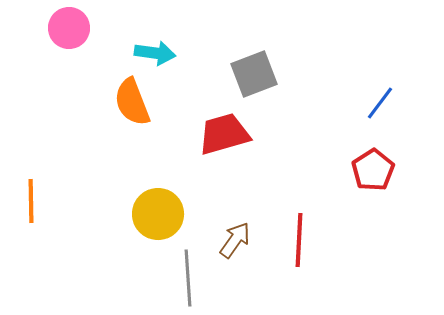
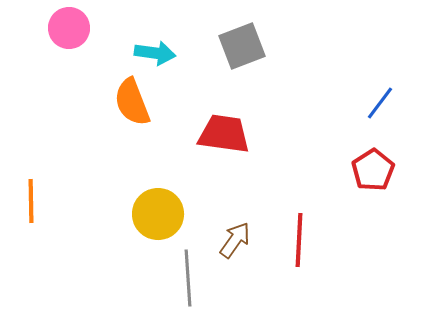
gray square: moved 12 px left, 28 px up
red trapezoid: rotated 24 degrees clockwise
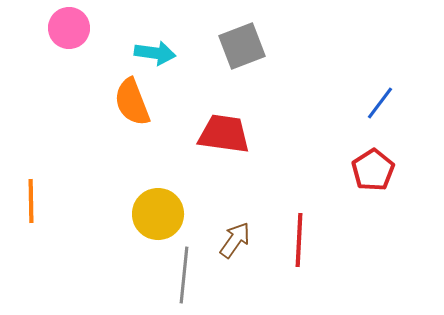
gray line: moved 4 px left, 3 px up; rotated 10 degrees clockwise
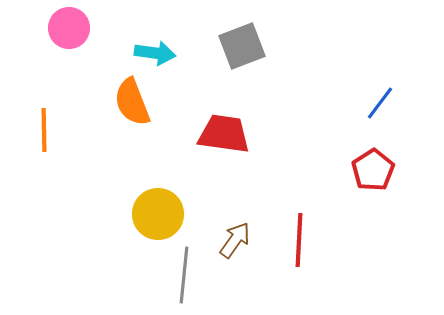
orange line: moved 13 px right, 71 px up
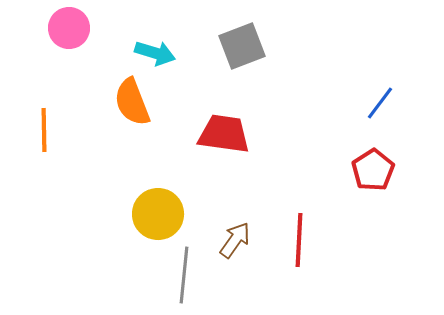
cyan arrow: rotated 9 degrees clockwise
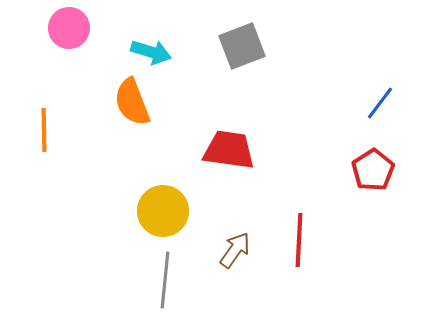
cyan arrow: moved 4 px left, 1 px up
red trapezoid: moved 5 px right, 16 px down
yellow circle: moved 5 px right, 3 px up
brown arrow: moved 10 px down
gray line: moved 19 px left, 5 px down
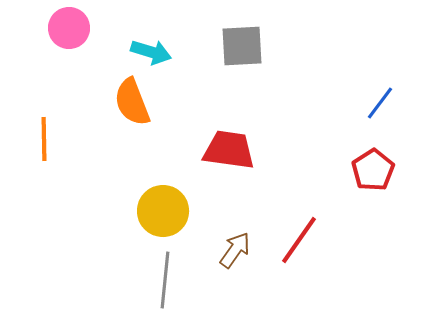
gray square: rotated 18 degrees clockwise
orange line: moved 9 px down
red line: rotated 32 degrees clockwise
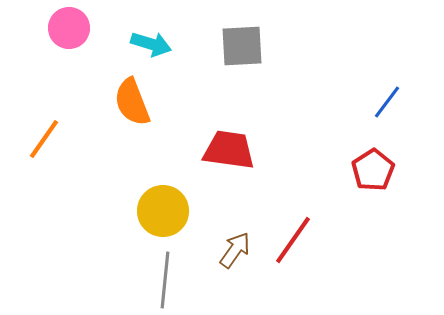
cyan arrow: moved 8 px up
blue line: moved 7 px right, 1 px up
orange line: rotated 36 degrees clockwise
red line: moved 6 px left
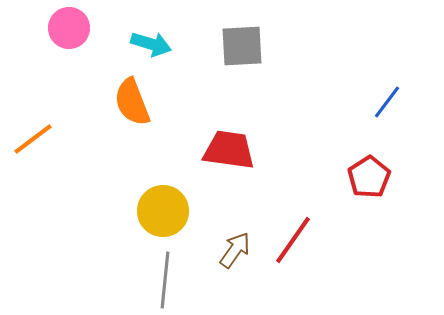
orange line: moved 11 px left; rotated 18 degrees clockwise
red pentagon: moved 4 px left, 7 px down
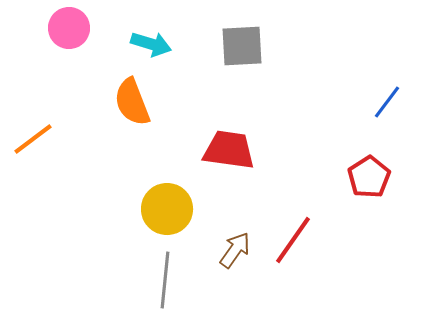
yellow circle: moved 4 px right, 2 px up
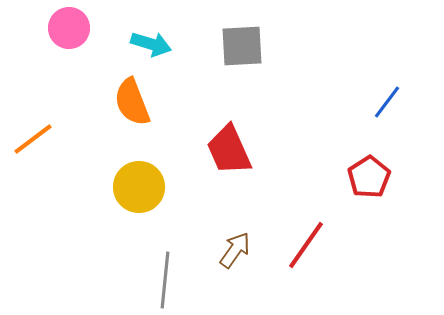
red trapezoid: rotated 122 degrees counterclockwise
yellow circle: moved 28 px left, 22 px up
red line: moved 13 px right, 5 px down
